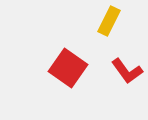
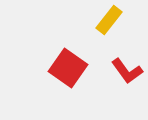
yellow rectangle: moved 1 px up; rotated 12 degrees clockwise
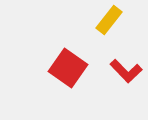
red L-shape: moved 1 px left; rotated 8 degrees counterclockwise
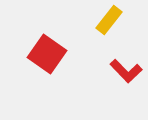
red square: moved 21 px left, 14 px up
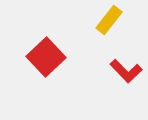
red square: moved 1 px left, 3 px down; rotated 12 degrees clockwise
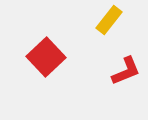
red L-shape: rotated 68 degrees counterclockwise
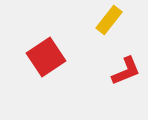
red square: rotated 9 degrees clockwise
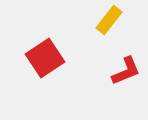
red square: moved 1 px left, 1 px down
